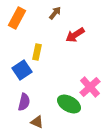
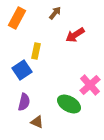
yellow rectangle: moved 1 px left, 1 px up
pink cross: moved 2 px up
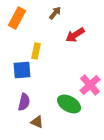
blue square: rotated 30 degrees clockwise
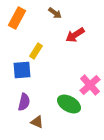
brown arrow: rotated 88 degrees clockwise
yellow rectangle: rotated 21 degrees clockwise
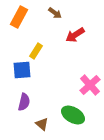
orange rectangle: moved 2 px right, 1 px up
green ellipse: moved 4 px right, 11 px down
brown triangle: moved 5 px right, 2 px down; rotated 16 degrees clockwise
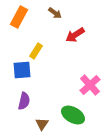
purple semicircle: moved 1 px up
brown triangle: rotated 24 degrees clockwise
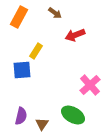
red arrow: rotated 12 degrees clockwise
purple semicircle: moved 3 px left, 15 px down
